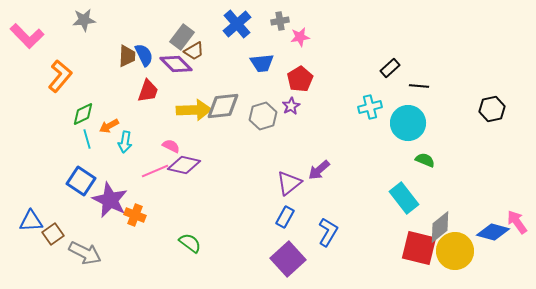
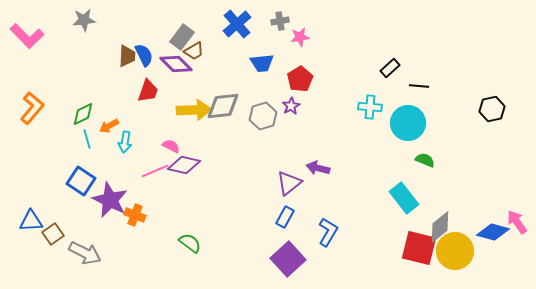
orange L-shape at (60, 76): moved 28 px left, 32 px down
cyan cross at (370, 107): rotated 20 degrees clockwise
purple arrow at (319, 170): moved 1 px left, 2 px up; rotated 55 degrees clockwise
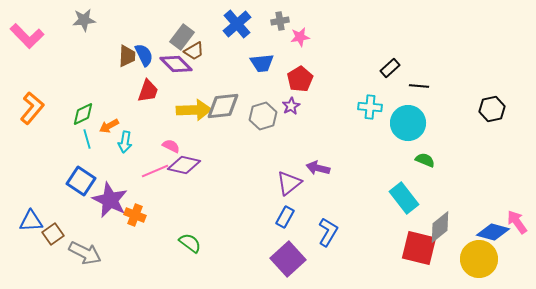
yellow circle at (455, 251): moved 24 px right, 8 px down
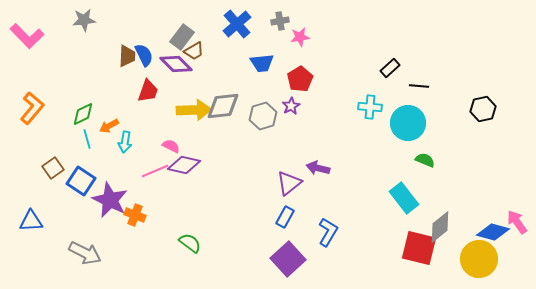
black hexagon at (492, 109): moved 9 px left
brown square at (53, 234): moved 66 px up
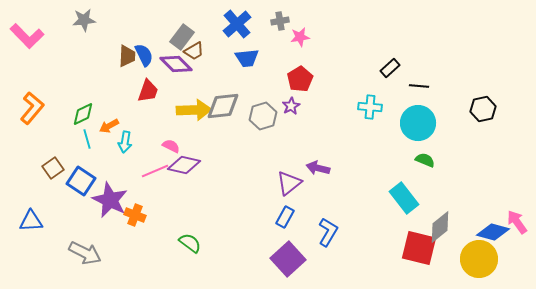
blue trapezoid at (262, 63): moved 15 px left, 5 px up
cyan circle at (408, 123): moved 10 px right
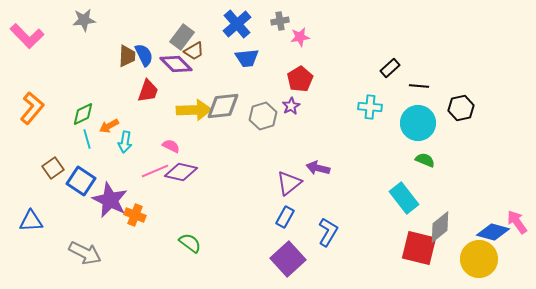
black hexagon at (483, 109): moved 22 px left, 1 px up
purple diamond at (184, 165): moved 3 px left, 7 px down
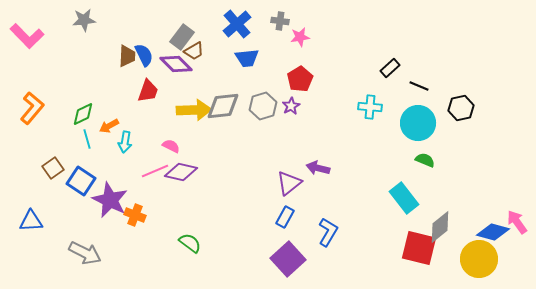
gray cross at (280, 21): rotated 18 degrees clockwise
black line at (419, 86): rotated 18 degrees clockwise
gray hexagon at (263, 116): moved 10 px up
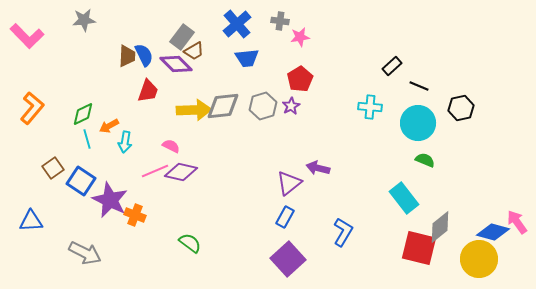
black rectangle at (390, 68): moved 2 px right, 2 px up
blue L-shape at (328, 232): moved 15 px right
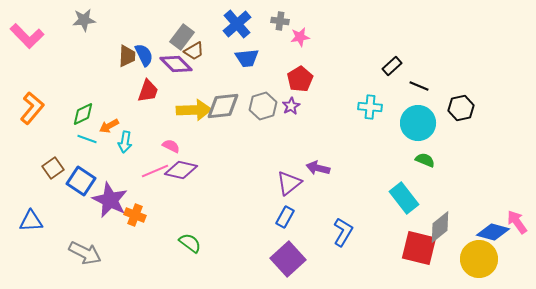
cyan line at (87, 139): rotated 54 degrees counterclockwise
purple diamond at (181, 172): moved 2 px up
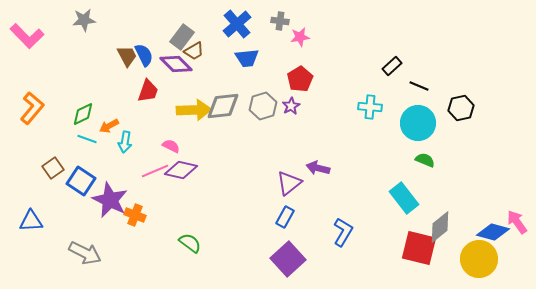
brown trapezoid at (127, 56): rotated 30 degrees counterclockwise
